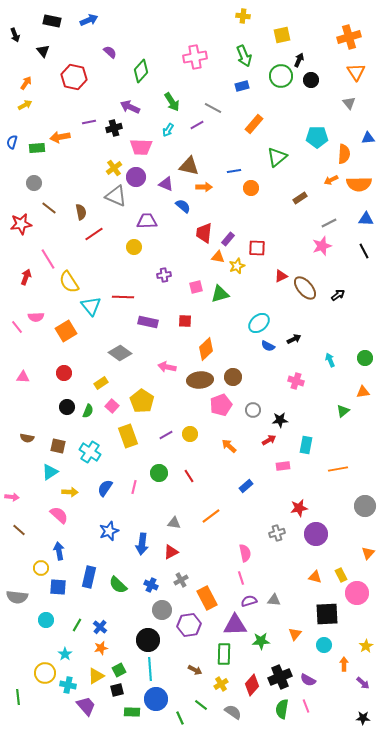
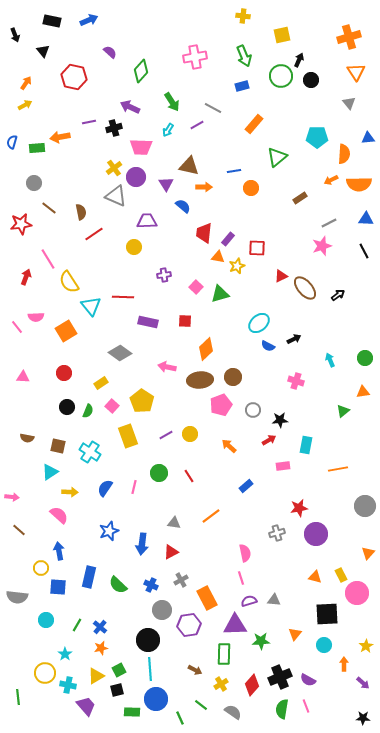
purple triangle at (166, 184): rotated 35 degrees clockwise
pink square at (196, 287): rotated 32 degrees counterclockwise
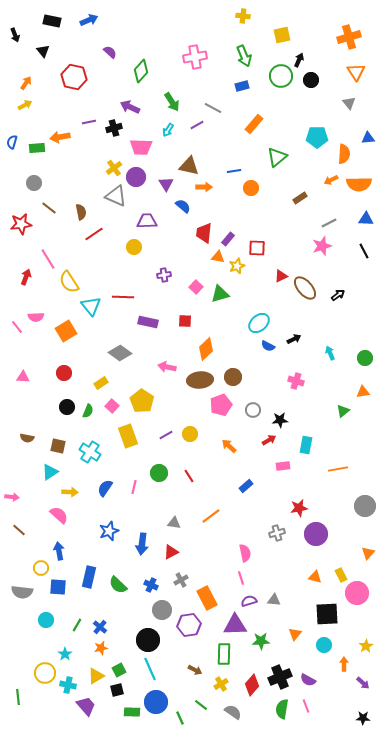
cyan arrow at (330, 360): moved 7 px up
gray semicircle at (17, 597): moved 5 px right, 5 px up
cyan line at (150, 669): rotated 20 degrees counterclockwise
blue circle at (156, 699): moved 3 px down
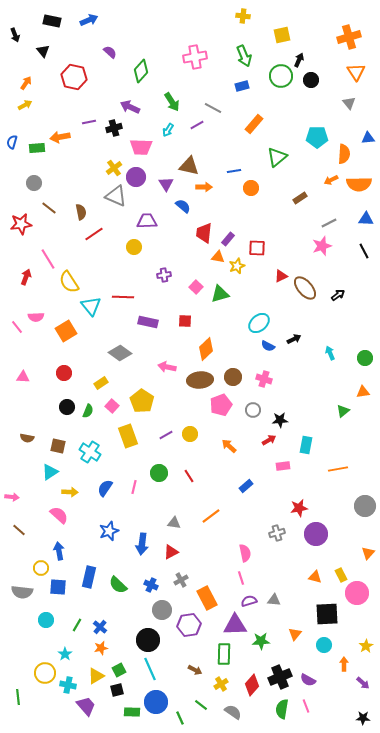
pink cross at (296, 381): moved 32 px left, 2 px up
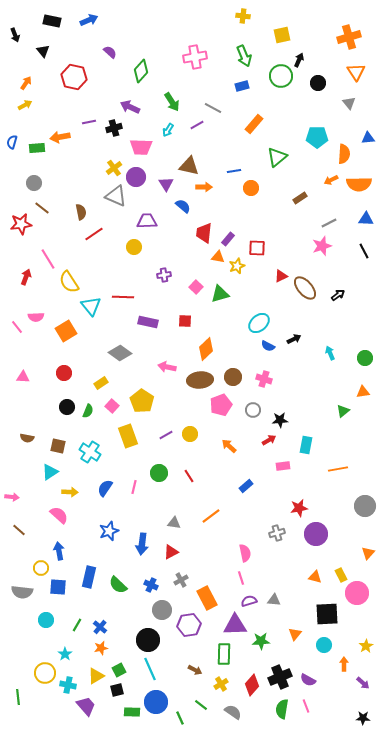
black circle at (311, 80): moved 7 px right, 3 px down
brown line at (49, 208): moved 7 px left
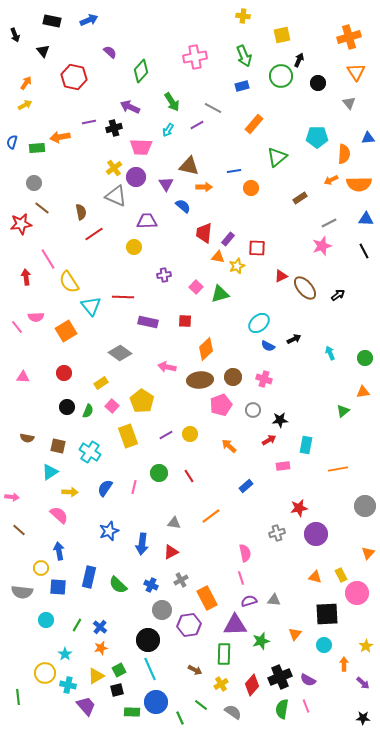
red arrow at (26, 277): rotated 28 degrees counterclockwise
green star at (261, 641): rotated 12 degrees counterclockwise
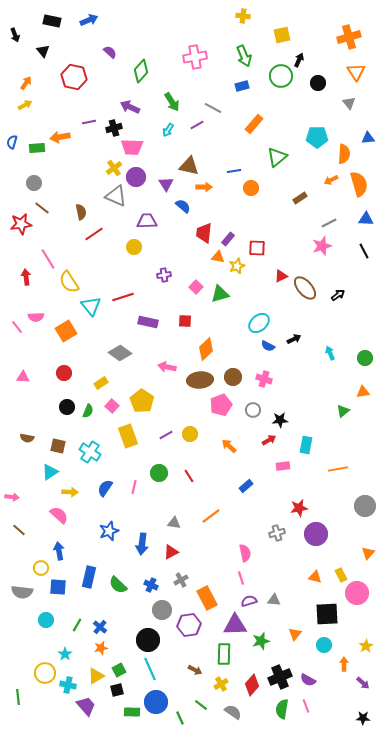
pink trapezoid at (141, 147): moved 9 px left
orange semicircle at (359, 184): rotated 105 degrees counterclockwise
red line at (123, 297): rotated 20 degrees counterclockwise
